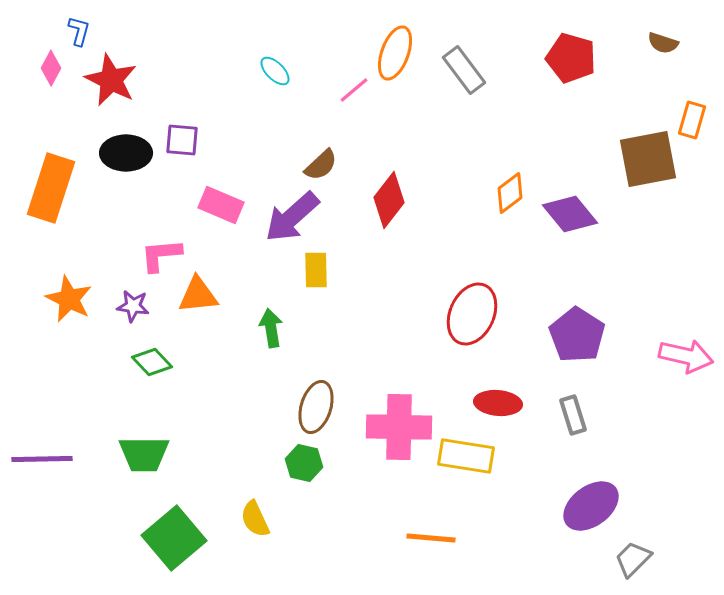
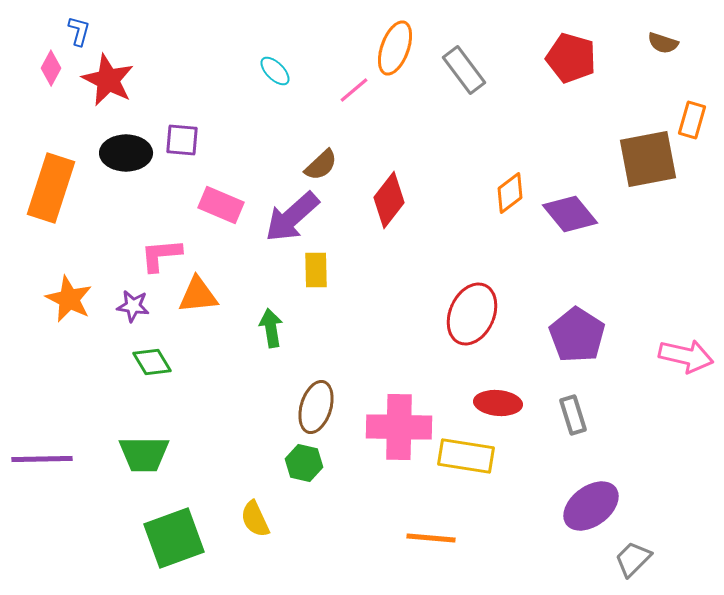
orange ellipse at (395, 53): moved 5 px up
red star at (111, 80): moved 3 px left
green diamond at (152, 362): rotated 12 degrees clockwise
green square at (174, 538): rotated 20 degrees clockwise
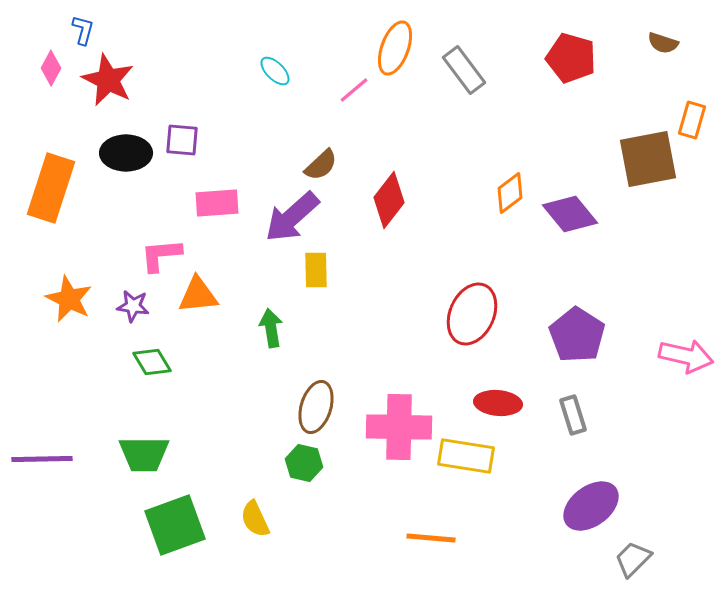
blue L-shape at (79, 31): moved 4 px right, 1 px up
pink rectangle at (221, 205): moved 4 px left, 2 px up; rotated 27 degrees counterclockwise
green square at (174, 538): moved 1 px right, 13 px up
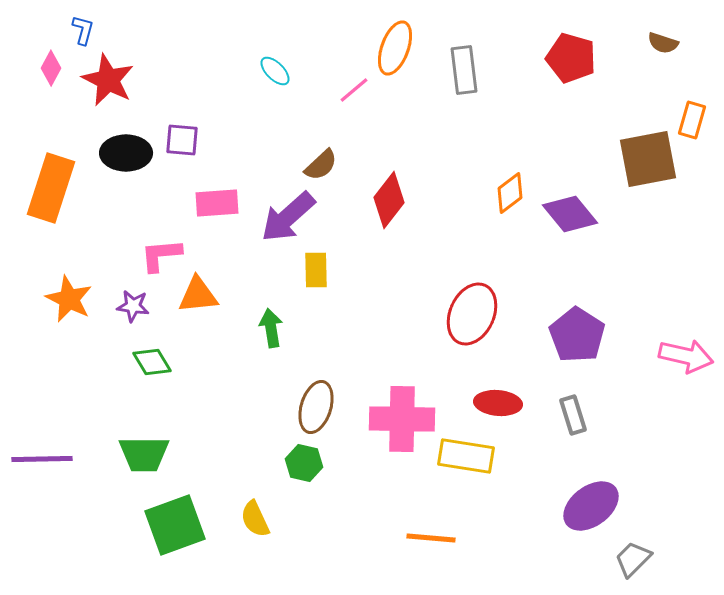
gray rectangle at (464, 70): rotated 30 degrees clockwise
purple arrow at (292, 217): moved 4 px left
pink cross at (399, 427): moved 3 px right, 8 px up
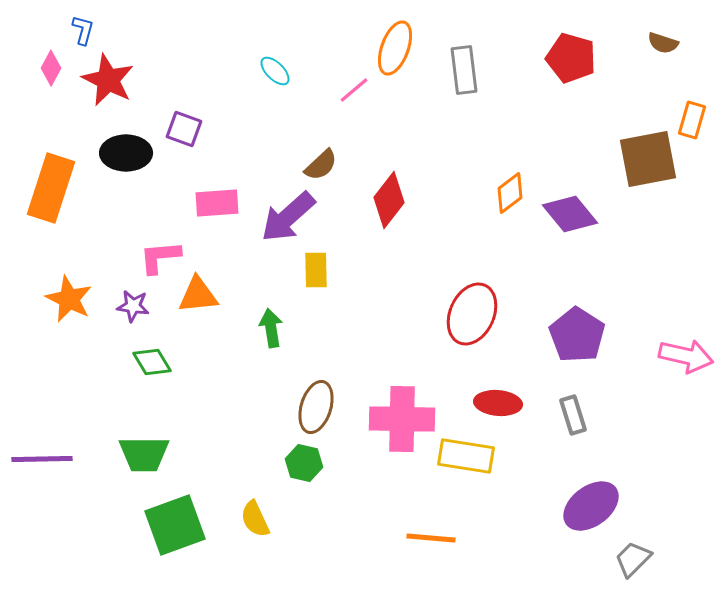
purple square at (182, 140): moved 2 px right, 11 px up; rotated 15 degrees clockwise
pink L-shape at (161, 255): moved 1 px left, 2 px down
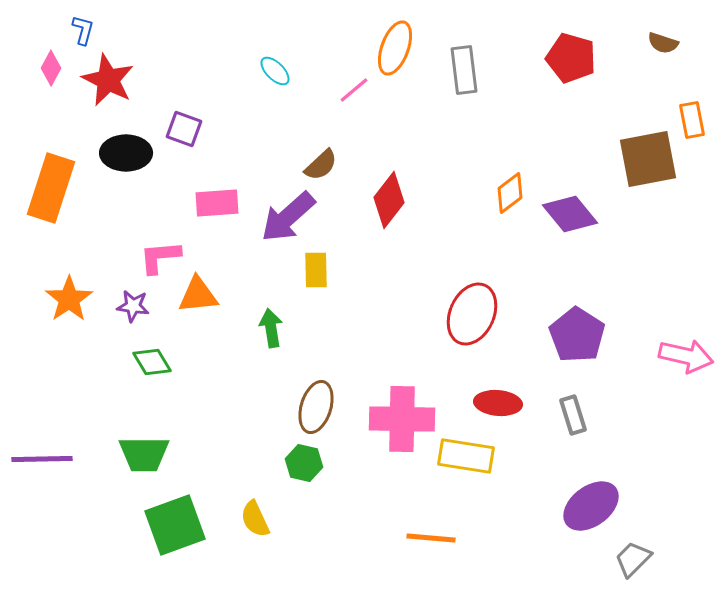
orange rectangle at (692, 120): rotated 27 degrees counterclockwise
orange star at (69, 299): rotated 12 degrees clockwise
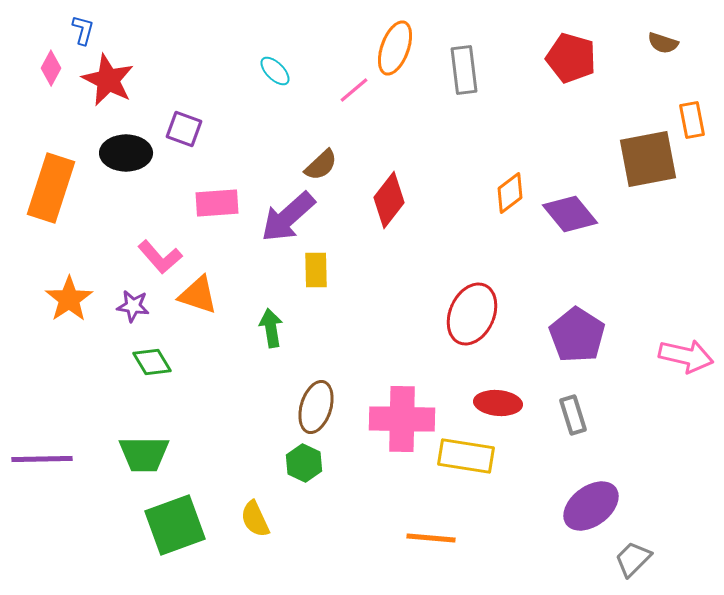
pink L-shape at (160, 257): rotated 126 degrees counterclockwise
orange triangle at (198, 295): rotated 24 degrees clockwise
green hexagon at (304, 463): rotated 12 degrees clockwise
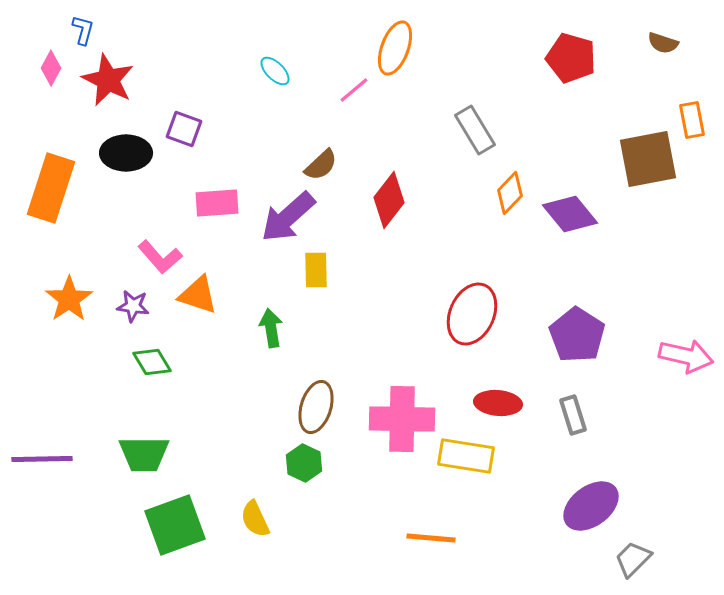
gray rectangle at (464, 70): moved 11 px right, 60 px down; rotated 24 degrees counterclockwise
orange diamond at (510, 193): rotated 9 degrees counterclockwise
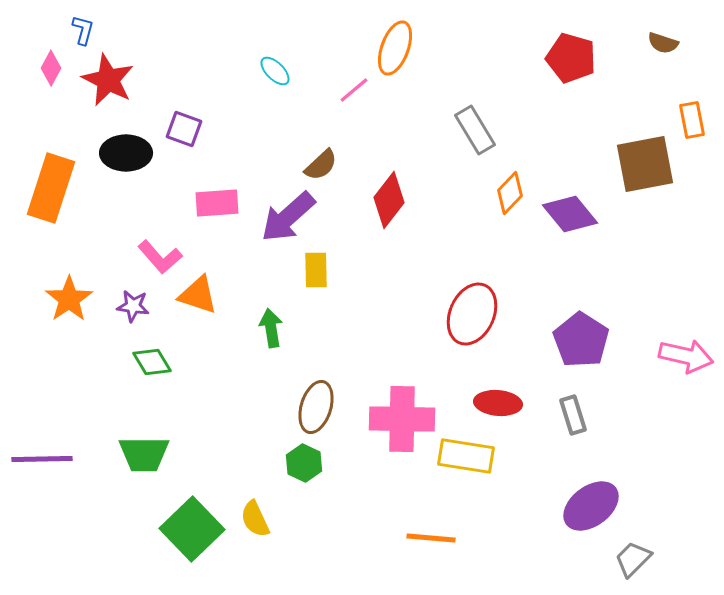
brown square at (648, 159): moved 3 px left, 5 px down
purple pentagon at (577, 335): moved 4 px right, 5 px down
green square at (175, 525): moved 17 px right, 4 px down; rotated 24 degrees counterclockwise
